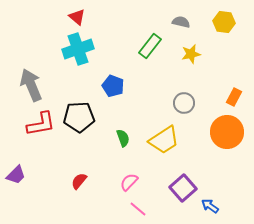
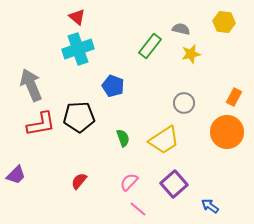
gray semicircle: moved 7 px down
purple square: moved 9 px left, 4 px up
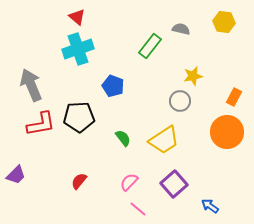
yellow star: moved 2 px right, 22 px down
gray circle: moved 4 px left, 2 px up
green semicircle: rotated 18 degrees counterclockwise
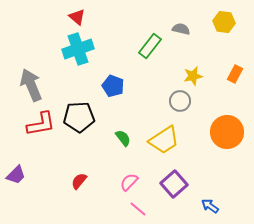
orange rectangle: moved 1 px right, 23 px up
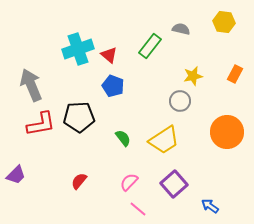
red triangle: moved 32 px right, 38 px down
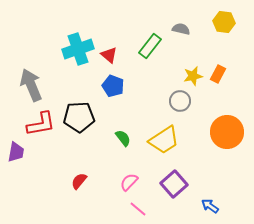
orange rectangle: moved 17 px left
purple trapezoid: moved 23 px up; rotated 35 degrees counterclockwise
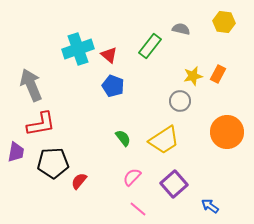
black pentagon: moved 26 px left, 46 px down
pink semicircle: moved 3 px right, 5 px up
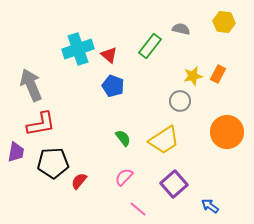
pink semicircle: moved 8 px left
